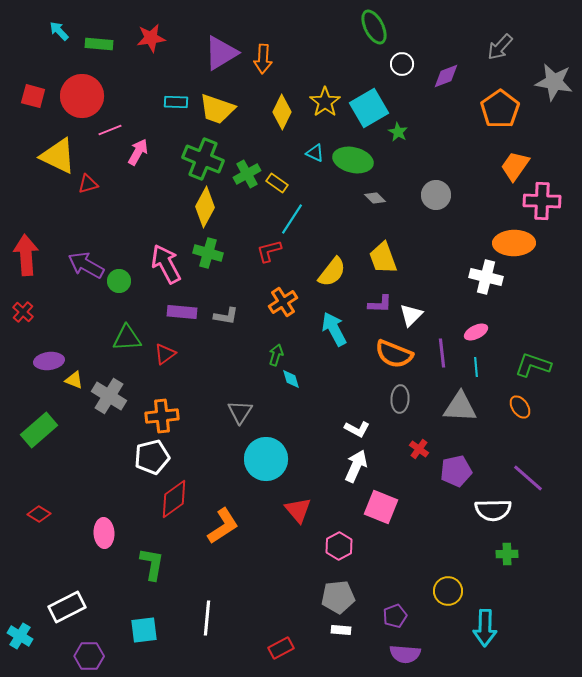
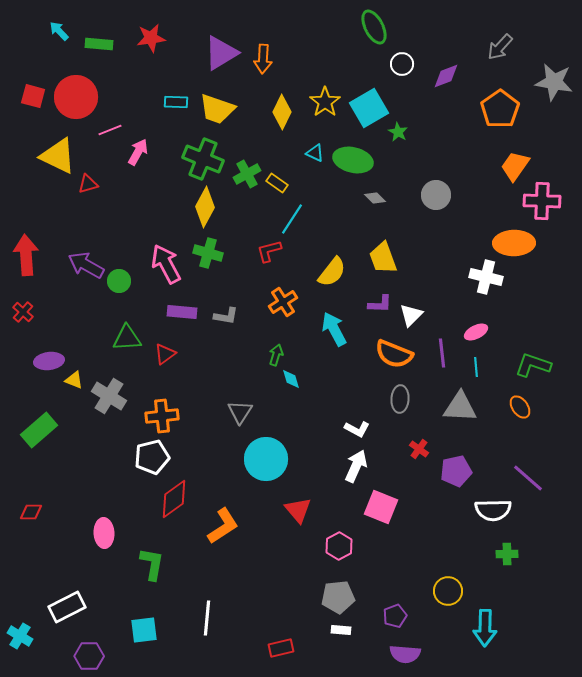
red circle at (82, 96): moved 6 px left, 1 px down
red diamond at (39, 514): moved 8 px left, 2 px up; rotated 30 degrees counterclockwise
red rectangle at (281, 648): rotated 15 degrees clockwise
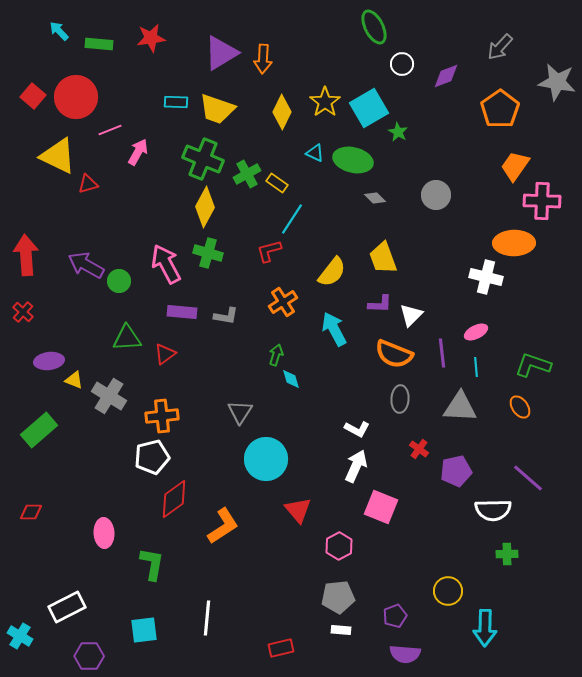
gray star at (554, 82): moved 3 px right
red square at (33, 96): rotated 25 degrees clockwise
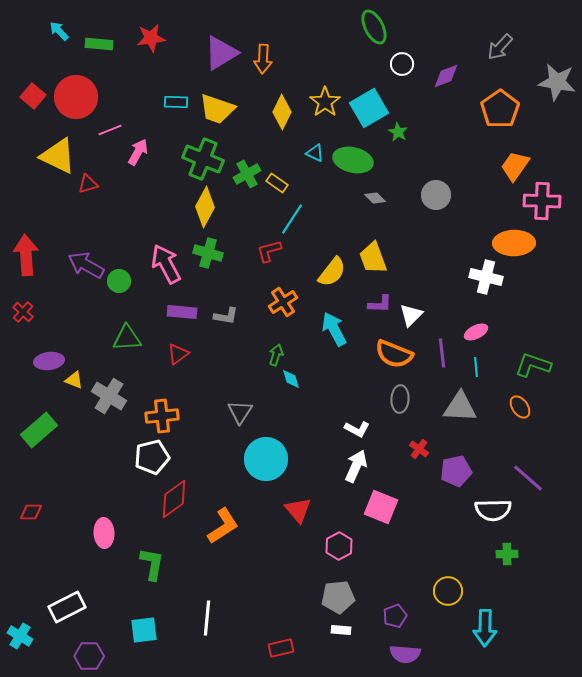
yellow trapezoid at (383, 258): moved 10 px left
red triangle at (165, 354): moved 13 px right
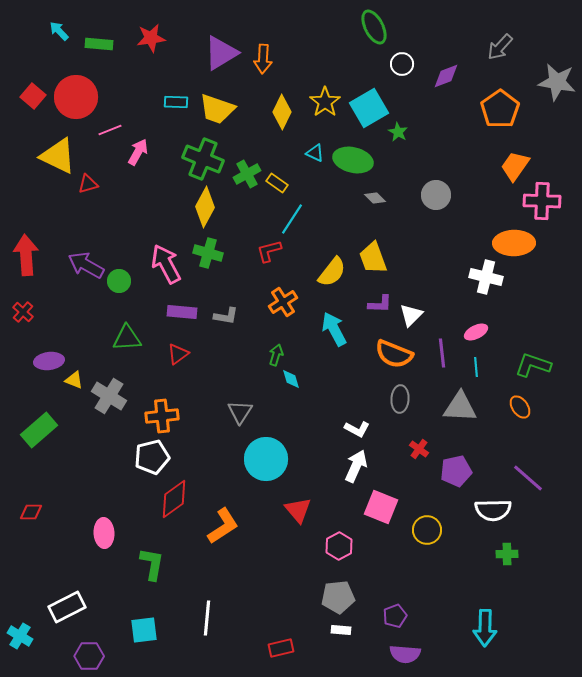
yellow circle at (448, 591): moved 21 px left, 61 px up
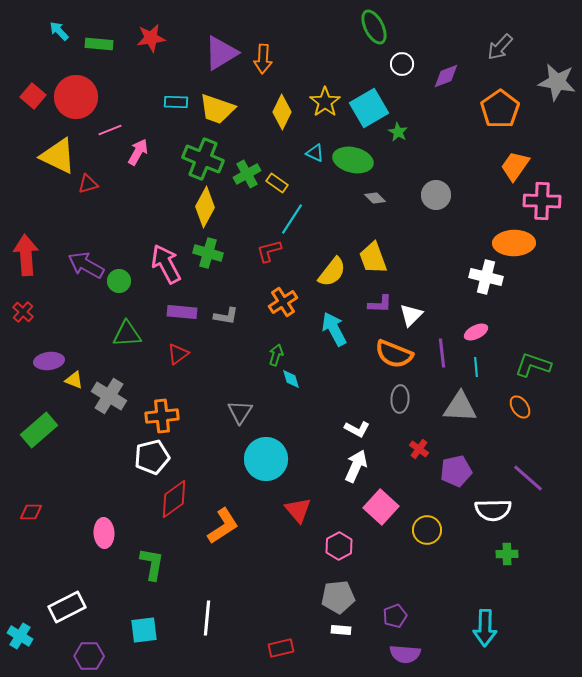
green triangle at (127, 338): moved 4 px up
pink square at (381, 507): rotated 20 degrees clockwise
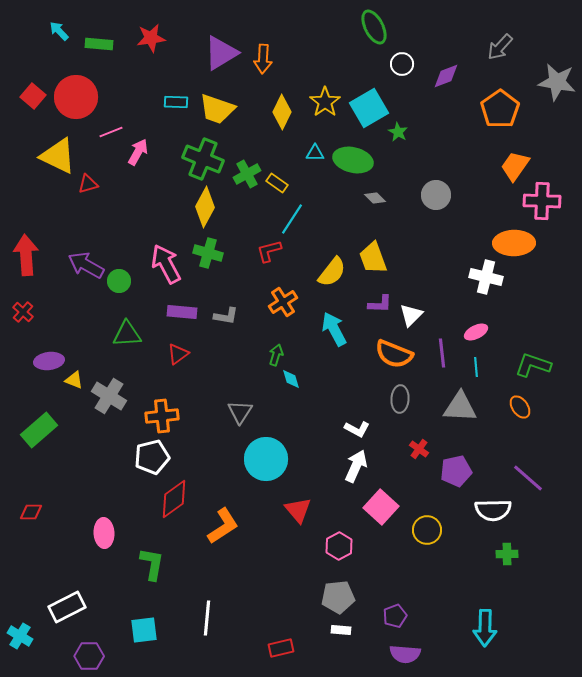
pink line at (110, 130): moved 1 px right, 2 px down
cyan triangle at (315, 153): rotated 24 degrees counterclockwise
